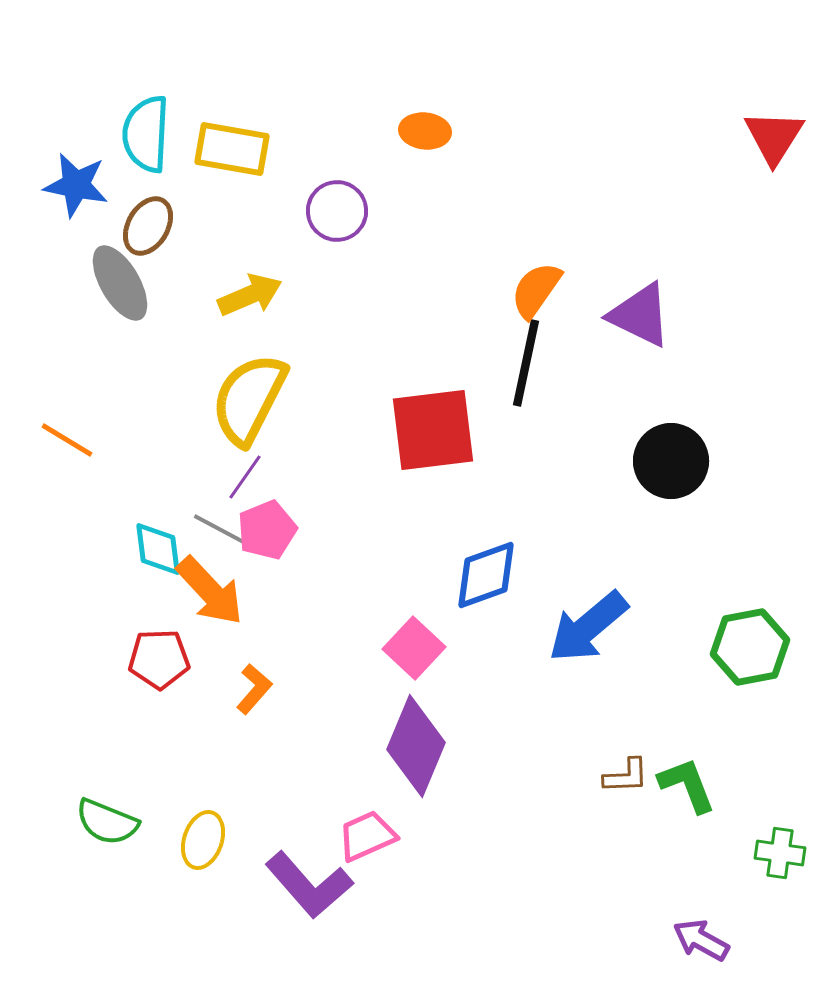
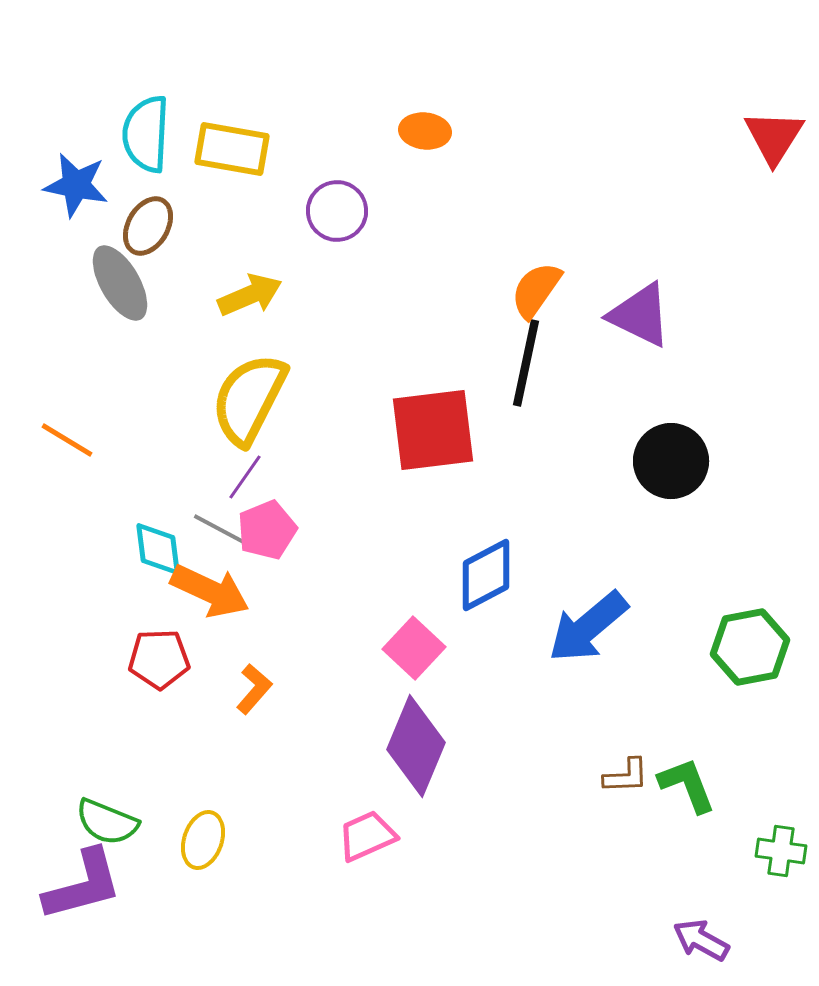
blue diamond: rotated 8 degrees counterclockwise
orange arrow: rotated 22 degrees counterclockwise
green cross: moved 1 px right, 2 px up
purple L-shape: moved 226 px left; rotated 64 degrees counterclockwise
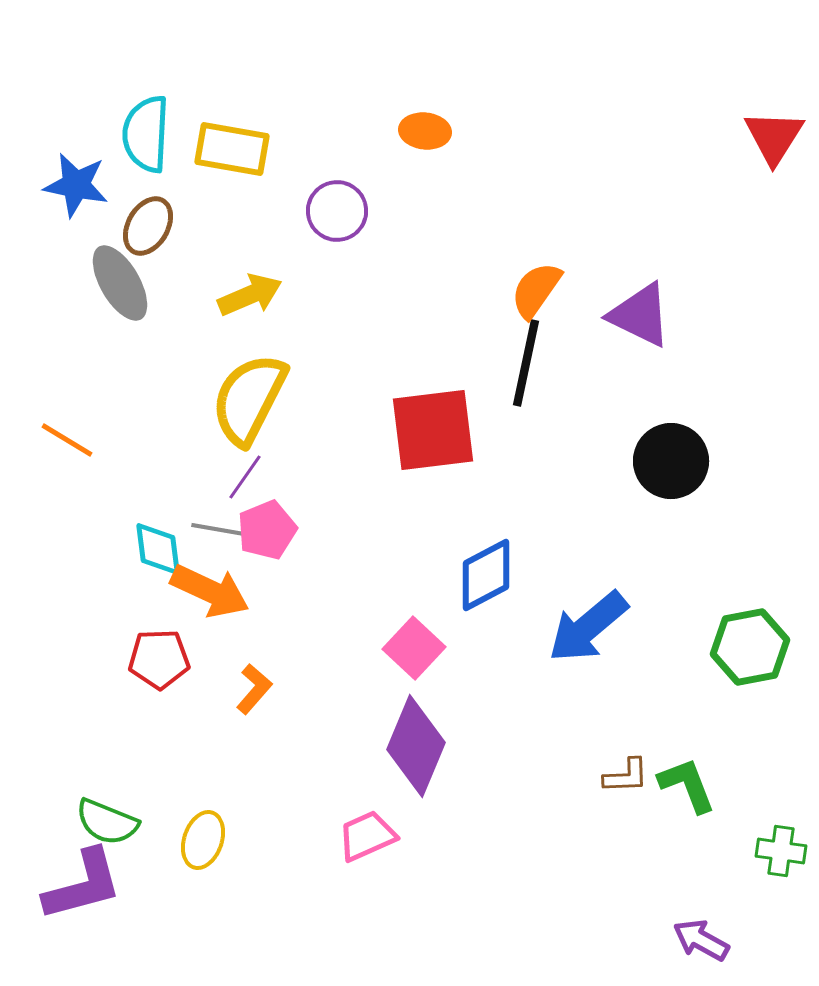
gray line: rotated 18 degrees counterclockwise
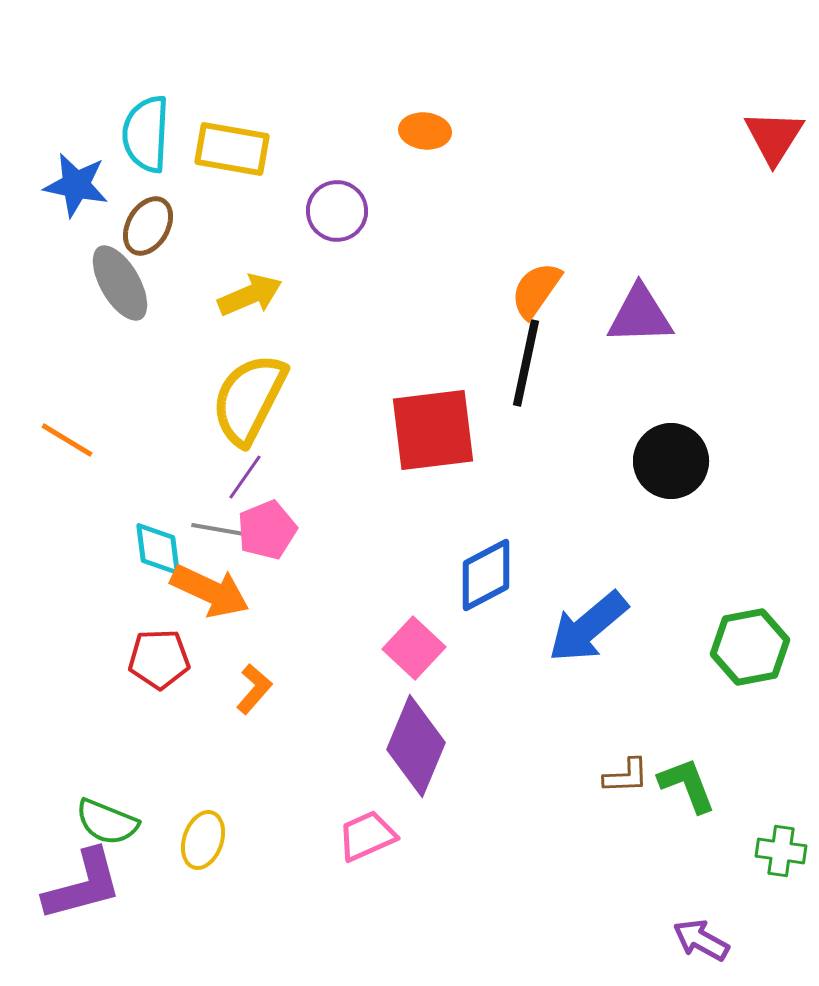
purple triangle: rotated 28 degrees counterclockwise
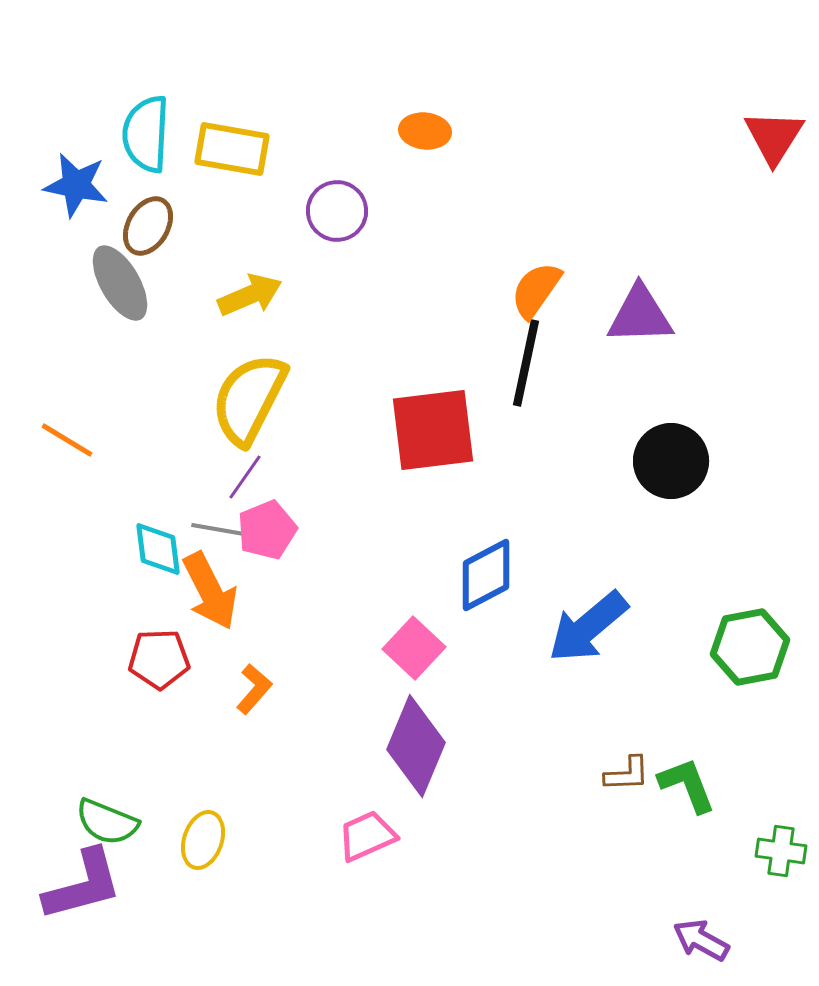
orange arrow: rotated 38 degrees clockwise
brown L-shape: moved 1 px right, 2 px up
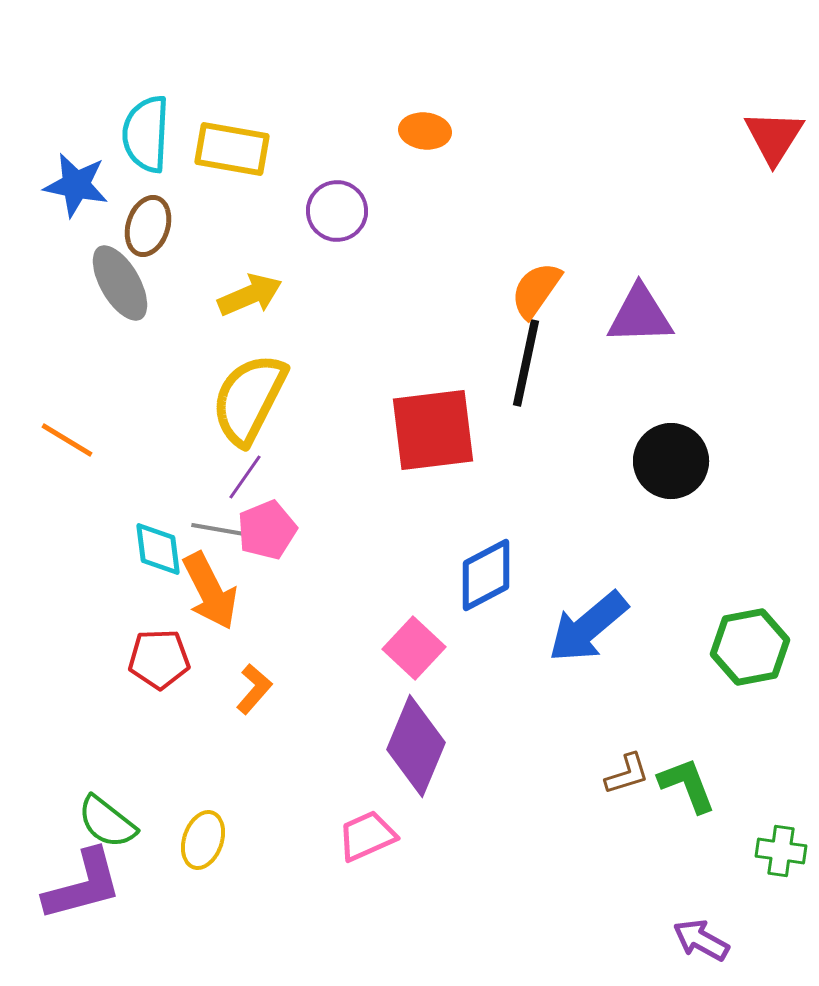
brown ellipse: rotated 12 degrees counterclockwise
brown L-shape: rotated 15 degrees counterclockwise
green semicircle: rotated 16 degrees clockwise
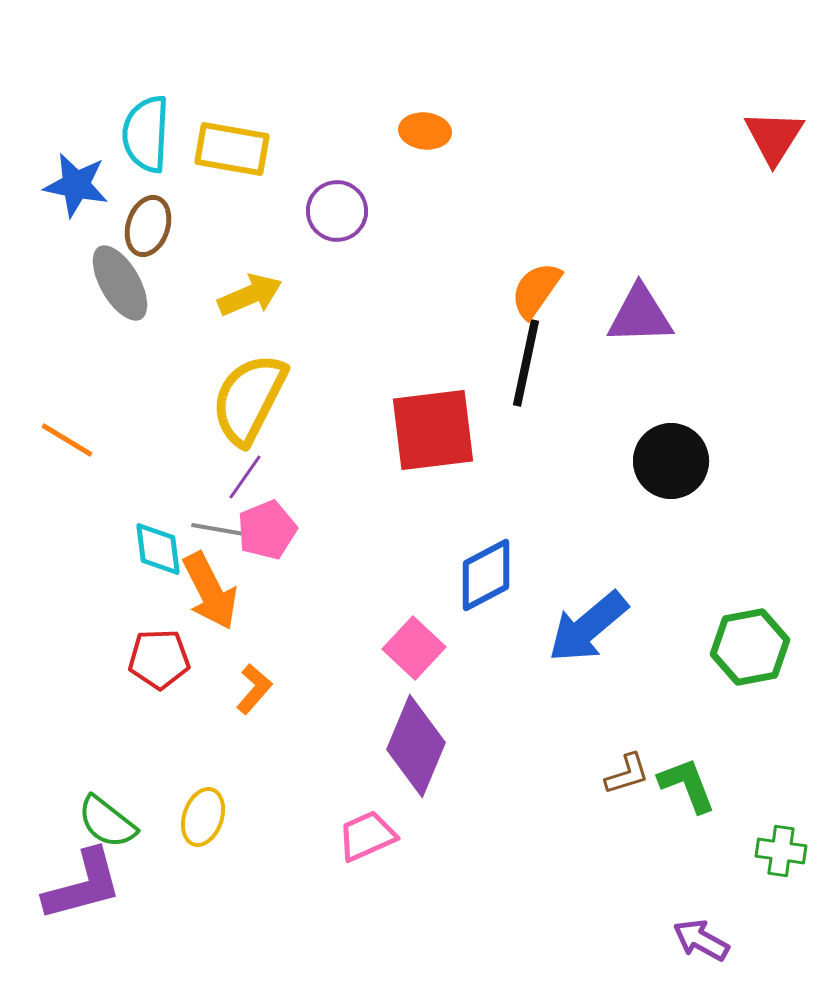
yellow ellipse: moved 23 px up
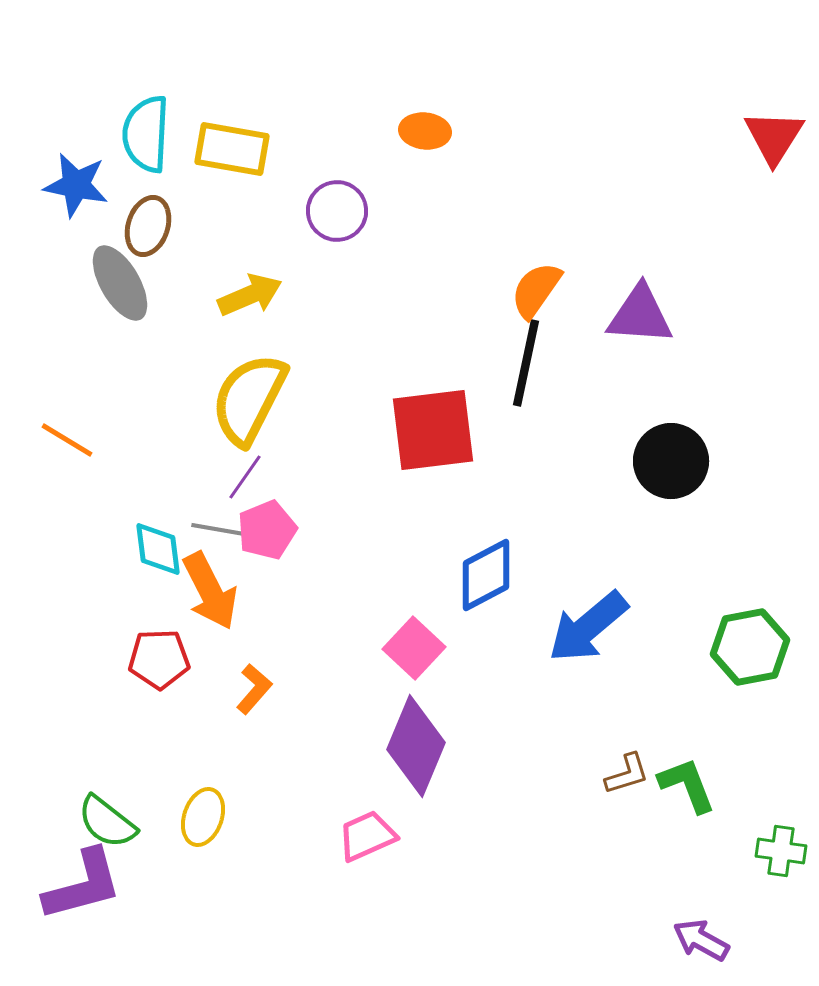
purple triangle: rotated 6 degrees clockwise
